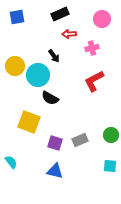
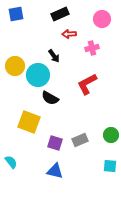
blue square: moved 1 px left, 3 px up
red L-shape: moved 7 px left, 3 px down
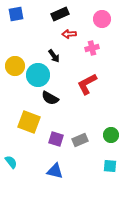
purple square: moved 1 px right, 4 px up
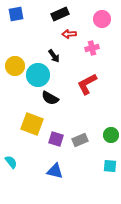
yellow square: moved 3 px right, 2 px down
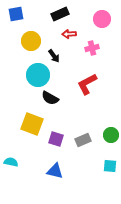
yellow circle: moved 16 px right, 25 px up
gray rectangle: moved 3 px right
cyan semicircle: rotated 40 degrees counterclockwise
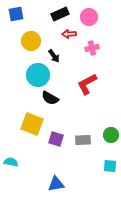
pink circle: moved 13 px left, 2 px up
gray rectangle: rotated 21 degrees clockwise
blue triangle: moved 1 px right, 13 px down; rotated 24 degrees counterclockwise
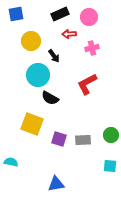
purple square: moved 3 px right
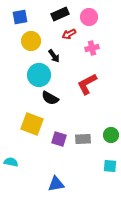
blue square: moved 4 px right, 3 px down
red arrow: rotated 24 degrees counterclockwise
cyan circle: moved 1 px right
gray rectangle: moved 1 px up
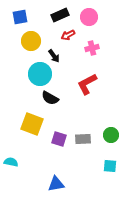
black rectangle: moved 1 px down
red arrow: moved 1 px left, 1 px down
cyan circle: moved 1 px right, 1 px up
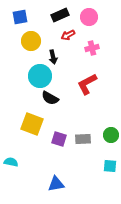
black arrow: moved 1 px left, 1 px down; rotated 24 degrees clockwise
cyan circle: moved 2 px down
